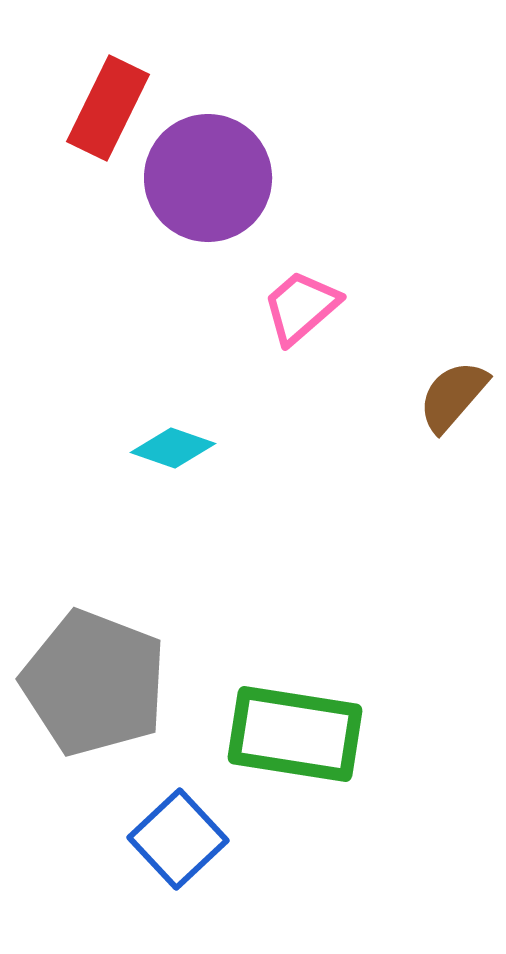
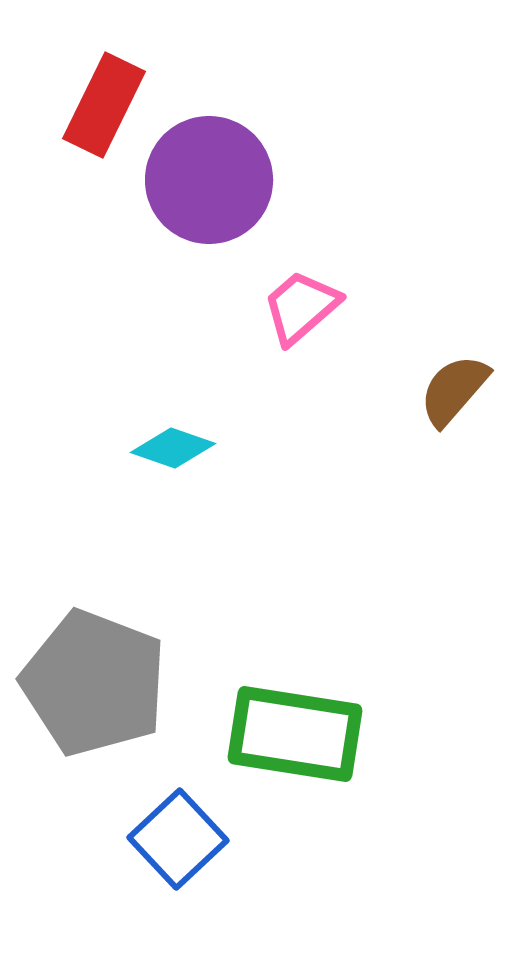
red rectangle: moved 4 px left, 3 px up
purple circle: moved 1 px right, 2 px down
brown semicircle: moved 1 px right, 6 px up
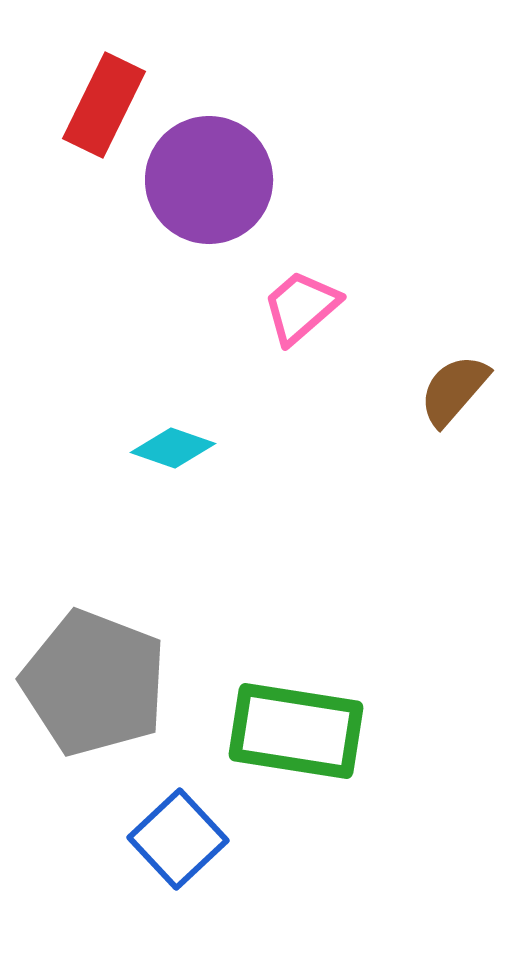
green rectangle: moved 1 px right, 3 px up
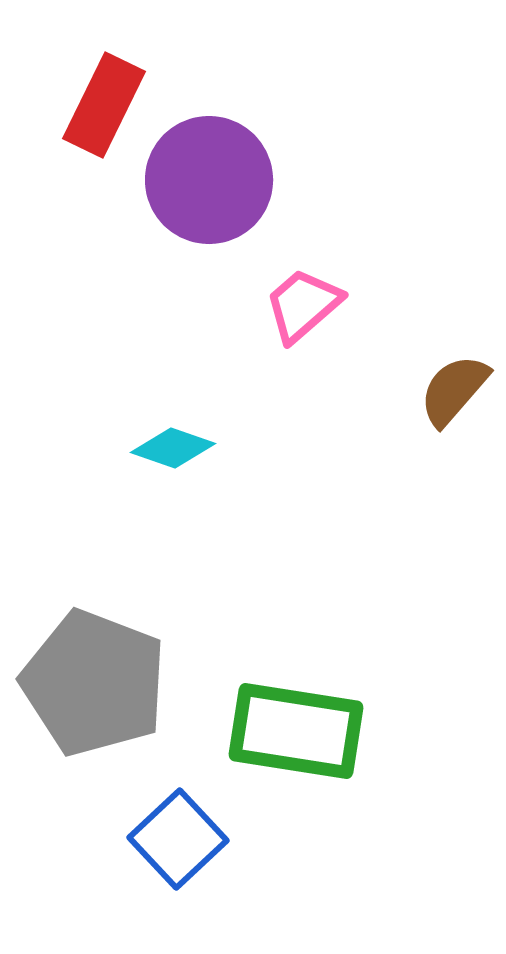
pink trapezoid: moved 2 px right, 2 px up
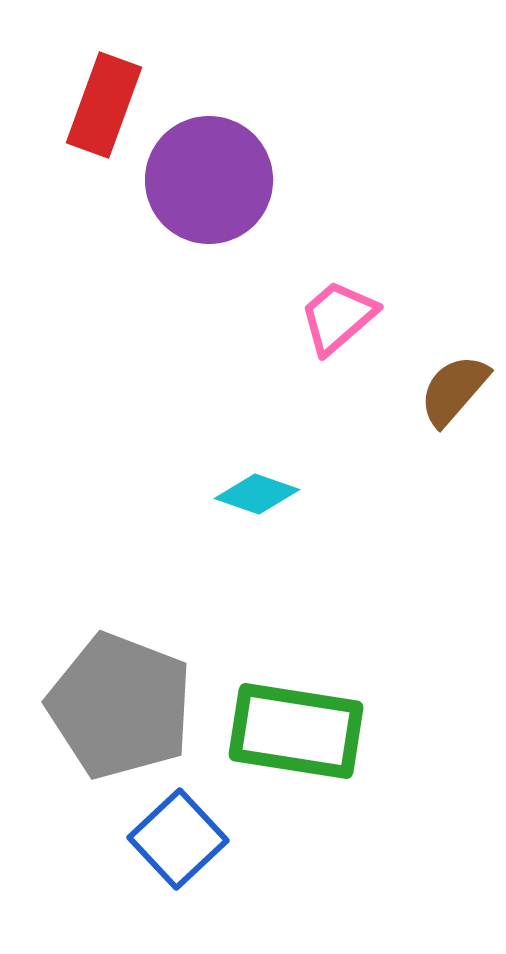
red rectangle: rotated 6 degrees counterclockwise
pink trapezoid: moved 35 px right, 12 px down
cyan diamond: moved 84 px right, 46 px down
gray pentagon: moved 26 px right, 23 px down
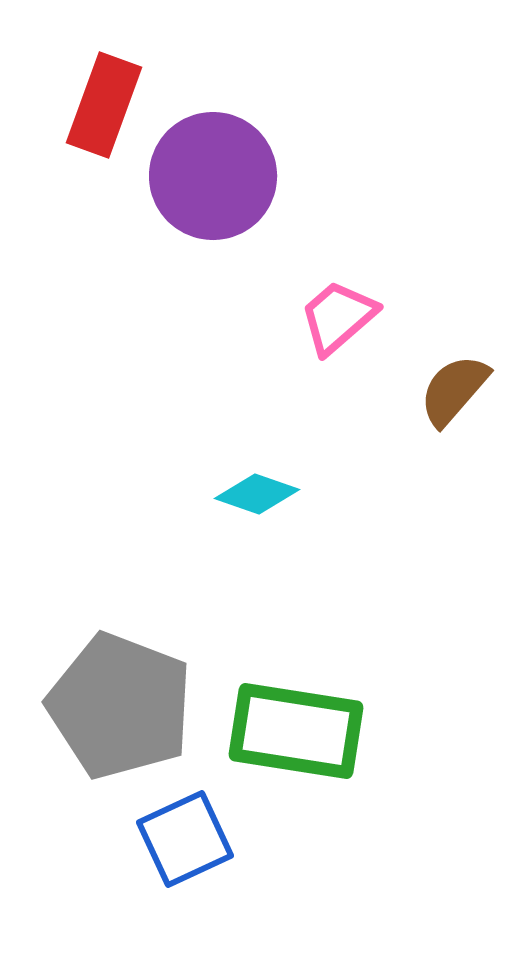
purple circle: moved 4 px right, 4 px up
blue square: moved 7 px right; rotated 18 degrees clockwise
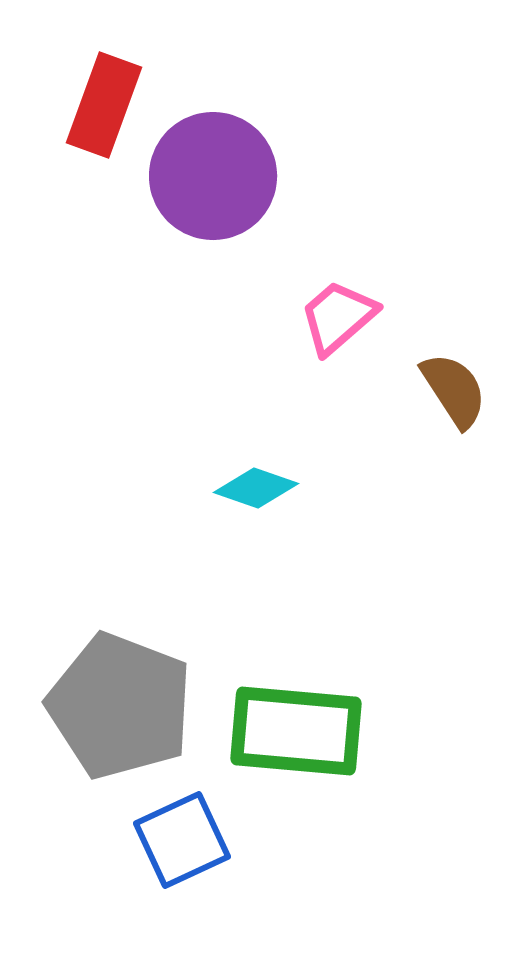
brown semicircle: rotated 106 degrees clockwise
cyan diamond: moved 1 px left, 6 px up
green rectangle: rotated 4 degrees counterclockwise
blue square: moved 3 px left, 1 px down
